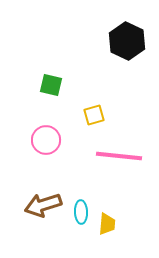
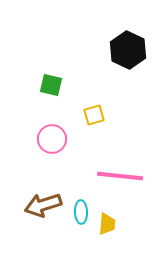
black hexagon: moved 1 px right, 9 px down
pink circle: moved 6 px right, 1 px up
pink line: moved 1 px right, 20 px down
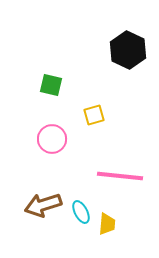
cyan ellipse: rotated 25 degrees counterclockwise
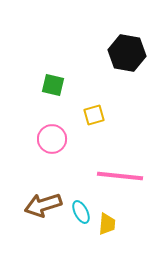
black hexagon: moved 1 px left, 3 px down; rotated 15 degrees counterclockwise
green square: moved 2 px right
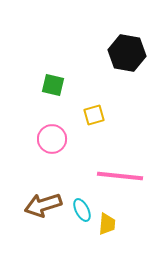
cyan ellipse: moved 1 px right, 2 px up
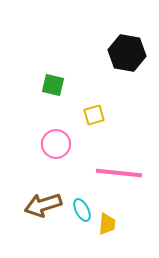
pink circle: moved 4 px right, 5 px down
pink line: moved 1 px left, 3 px up
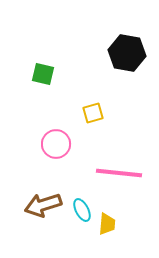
green square: moved 10 px left, 11 px up
yellow square: moved 1 px left, 2 px up
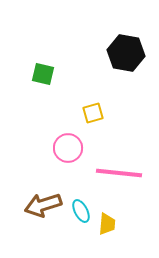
black hexagon: moved 1 px left
pink circle: moved 12 px right, 4 px down
cyan ellipse: moved 1 px left, 1 px down
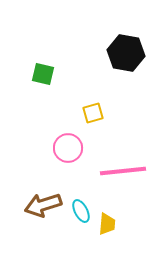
pink line: moved 4 px right, 2 px up; rotated 12 degrees counterclockwise
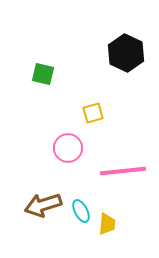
black hexagon: rotated 15 degrees clockwise
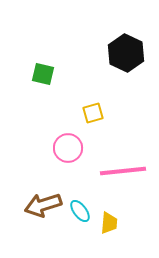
cyan ellipse: moved 1 px left; rotated 10 degrees counterclockwise
yellow trapezoid: moved 2 px right, 1 px up
